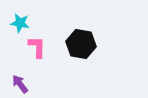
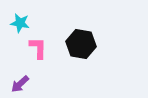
pink L-shape: moved 1 px right, 1 px down
purple arrow: rotated 96 degrees counterclockwise
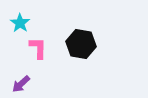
cyan star: rotated 24 degrees clockwise
purple arrow: moved 1 px right
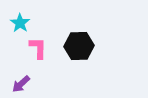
black hexagon: moved 2 px left, 2 px down; rotated 12 degrees counterclockwise
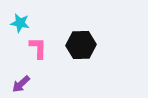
cyan star: rotated 24 degrees counterclockwise
black hexagon: moved 2 px right, 1 px up
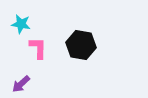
cyan star: moved 1 px right, 1 px down
black hexagon: rotated 12 degrees clockwise
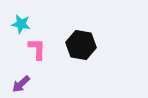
pink L-shape: moved 1 px left, 1 px down
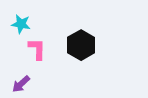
black hexagon: rotated 20 degrees clockwise
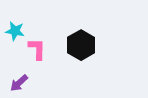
cyan star: moved 6 px left, 7 px down
purple arrow: moved 2 px left, 1 px up
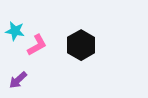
pink L-shape: moved 4 px up; rotated 60 degrees clockwise
purple arrow: moved 1 px left, 3 px up
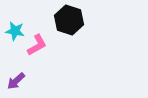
black hexagon: moved 12 px left, 25 px up; rotated 12 degrees counterclockwise
purple arrow: moved 2 px left, 1 px down
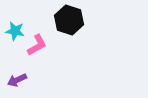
purple arrow: moved 1 px right, 1 px up; rotated 18 degrees clockwise
